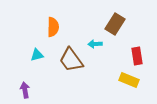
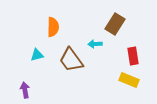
red rectangle: moved 4 px left
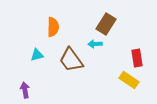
brown rectangle: moved 9 px left
red rectangle: moved 4 px right, 2 px down
yellow rectangle: rotated 12 degrees clockwise
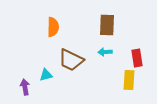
brown rectangle: moved 1 px right, 1 px down; rotated 30 degrees counterclockwise
cyan arrow: moved 10 px right, 8 px down
cyan triangle: moved 9 px right, 20 px down
brown trapezoid: rotated 28 degrees counterclockwise
yellow rectangle: rotated 60 degrees clockwise
purple arrow: moved 3 px up
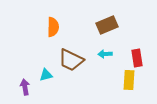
brown rectangle: rotated 65 degrees clockwise
cyan arrow: moved 2 px down
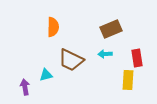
brown rectangle: moved 4 px right, 4 px down
yellow rectangle: moved 1 px left
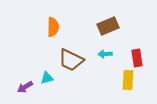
brown rectangle: moved 3 px left, 3 px up
cyan triangle: moved 1 px right, 3 px down
purple arrow: rotated 112 degrees counterclockwise
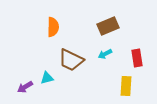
cyan arrow: rotated 24 degrees counterclockwise
yellow rectangle: moved 2 px left, 6 px down
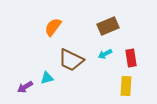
orange semicircle: rotated 144 degrees counterclockwise
red rectangle: moved 6 px left
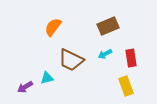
yellow rectangle: rotated 24 degrees counterclockwise
